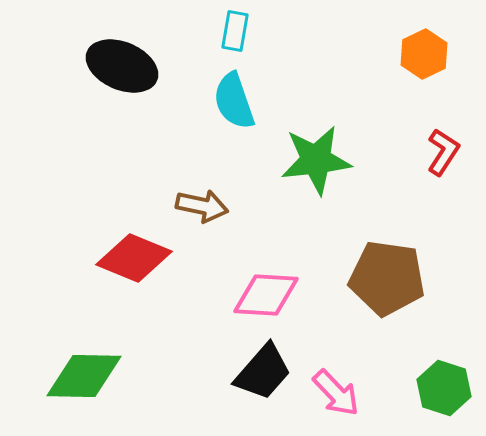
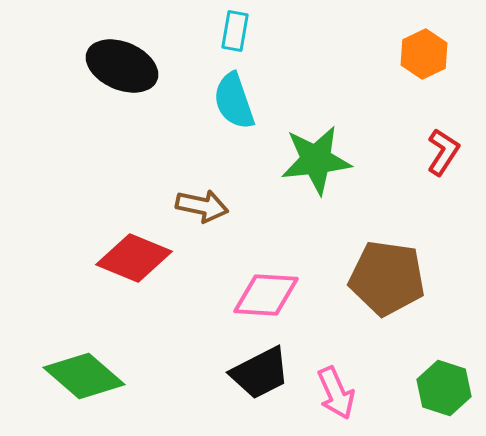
black trapezoid: moved 3 px left, 1 px down; rotated 22 degrees clockwise
green diamond: rotated 40 degrees clockwise
pink arrow: rotated 20 degrees clockwise
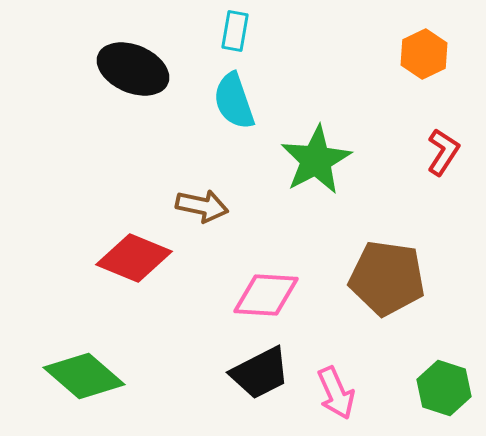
black ellipse: moved 11 px right, 3 px down
green star: rotated 22 degrees counterclockwise
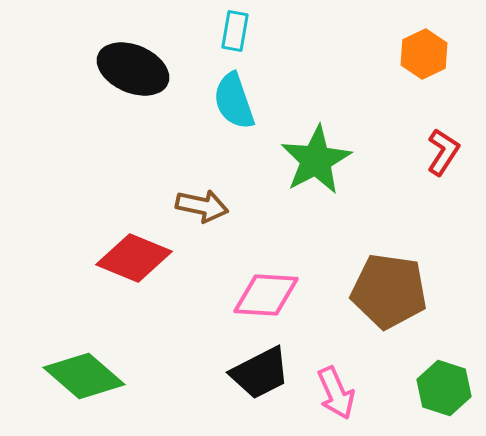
brown pentagon: moved 2 px right, 13 px down
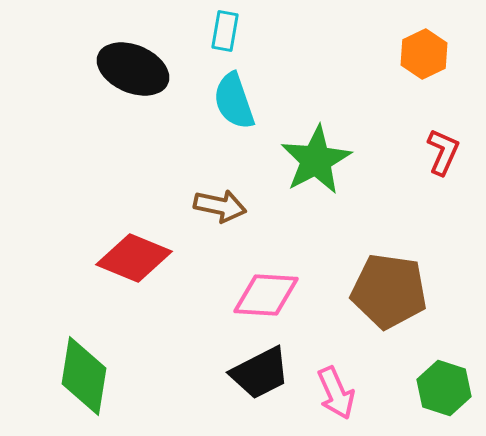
cyan rectangle: moved 10 px left
red L-shape: rotated 9 degrees counterclockwise
brown arrow: moved 18 px right
green diamond: rotated 58 degrees clockwise
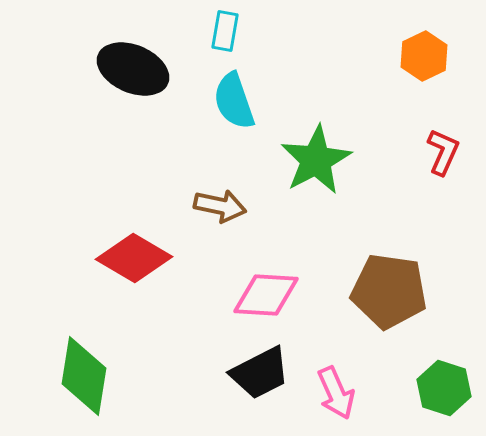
orange hexagon: moved 2 px down
red diamond: rotated 8 degrees clockwise
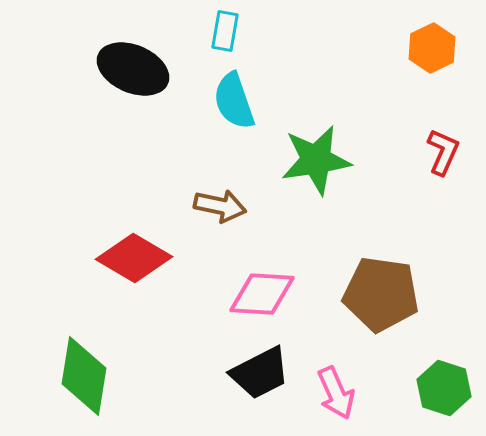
orange hexagon: moved 8 px right, 8 px up
green star: rotated 20 degrees clockwise
brown pentagon: moved 8 px left, 3 px down
pink diamond: moved 4 px left, 1 px up
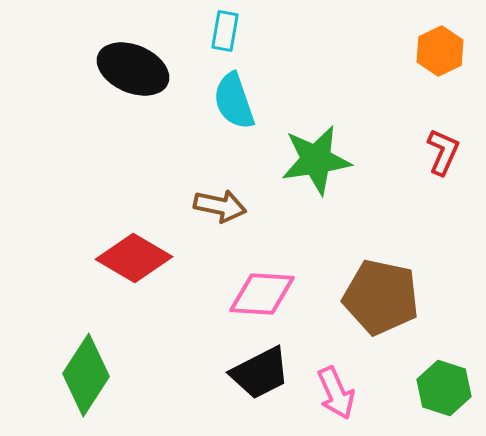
orange hexagon: moved 8 px right, 3 px down
brown pentagon: moved 3 px down; rotated 4 degrees clockwise
green diamond: moved 2 px right, 1 px up; rotated 24 degrees clockwise
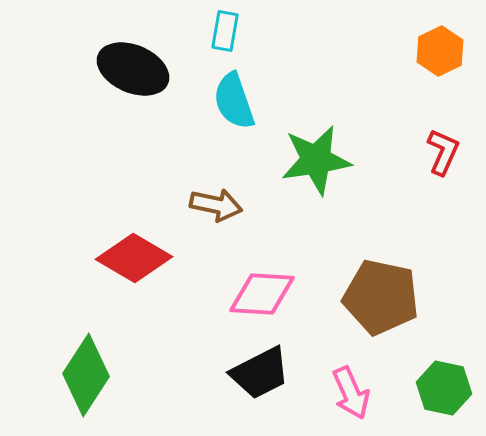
brown arrow: moved 4 px left, 1 px up
green hexagon: rotated 6 degrees counterclockwise
pink arrow: moved 15 px right
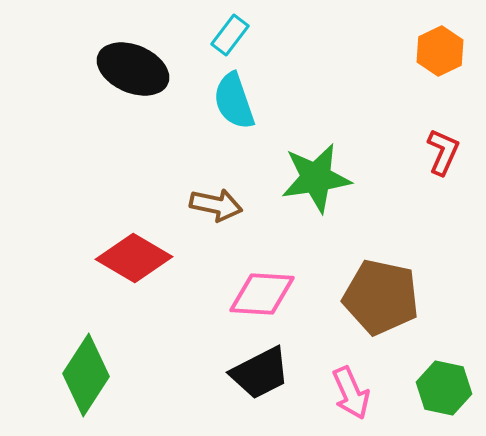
cyan rectangle: moved 5 px right, 4 px down; rotated 27 degrees clockwise
green star: moved 18 px down
